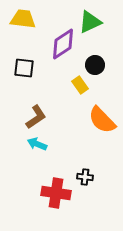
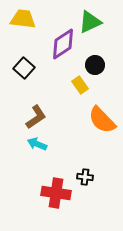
black square: rotated 35 degrees clockwise
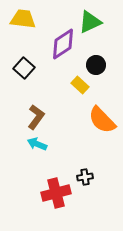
black circle: moved 1 px right
yellow rectangle: rotated 12 degrees counterclockwise
brown L-shape: rotated 20 degrees counterclockwise
black cross: rotated 14 degrees counterclockwise
red cross: rotated 24 degrees counterclockwise
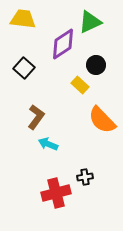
cyan arrow: moved 11 px right
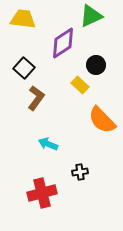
green triangle: moved 1 px right, 6 px up
purple diamond: moved 1 px up
brown L-shape: moved 19 px up
black cross: moved 5 px left, 5 px up
red cross: moved 14 px left
